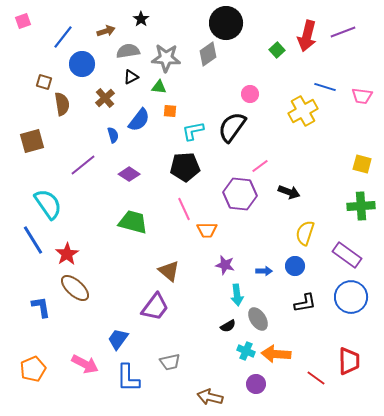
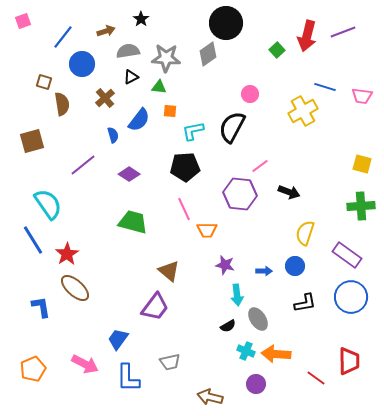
black semicircle at (232, 127): rotated 8 degrees counterclockwise
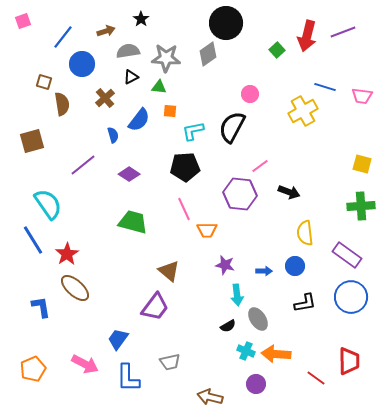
yellow semicircle at (305, 233): rotated 25 degrees counterclockwise
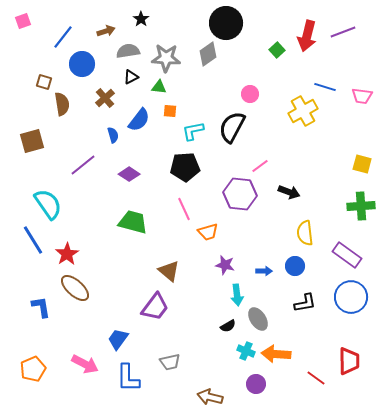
orange trapezoid at (207, 230): moved 1 px right, 2 px down; rotated 15 degrees counterclockwise
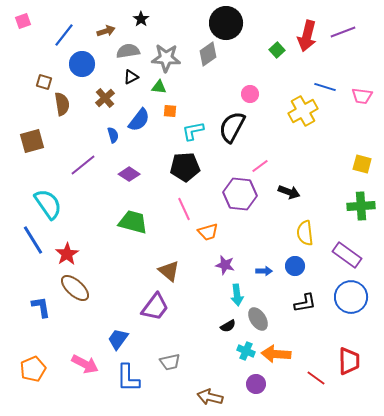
blue line at (63, 37): moved 1 px right, 2 px up
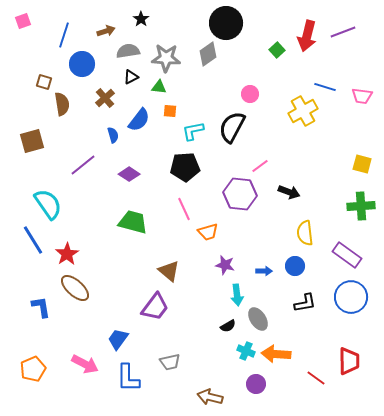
blue line at (64, 35): rotated 20 degrees counterclockwise
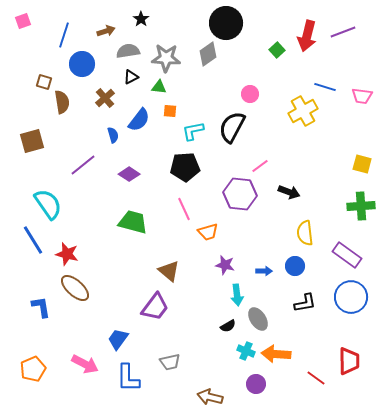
brown semicircle at (62, 104): moved 2 px up
red star at (67, 254): rotated 25 degrees counterclockwise
